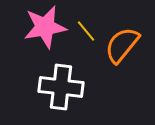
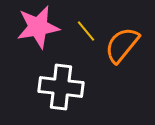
pink star: moved 7 px left
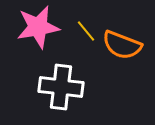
orange semicircle: rotated 108 degrees counterclockwise
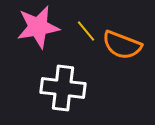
white cross: moved 2 px right, 1 px down
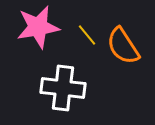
yellow line: moved 1 px right, 4 px down
orange semicircle: moved 1 px right, 1 px down; rotated 36 degrees clockwise
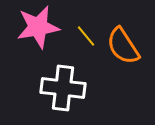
yellow line: moved 1 px left, 1 px down
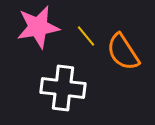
orange semicircle: moved 6 px down
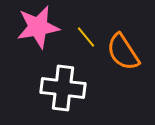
yellow line: moved 1 px down
